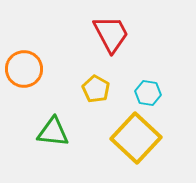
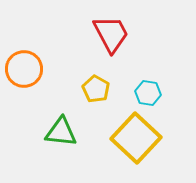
green triangle: moved 8 px right
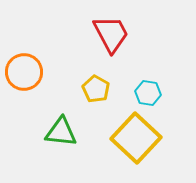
orange circle: moved 3 px down
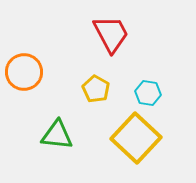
green triangle: moved 4 px left, 3 px down
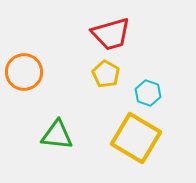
red trapezoid: rotated 102 degrees clockwise
yellow pentagon: moved 10 px right, 15 px up
cyan hexagon: rotated 10 degrees clockwise
yellow square: rotated 12 degrees counterclockwise
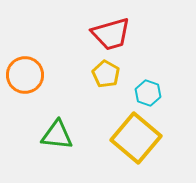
orange circle: moved 1 px right, 3 px down
yellow square: rotated 9 degrees clockwise
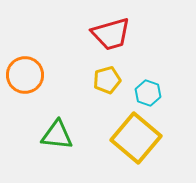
yellow pentagon: moved 1 px right, 6 px down; rotated 28 degrees clockwise
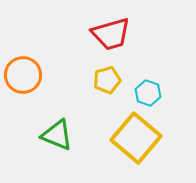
orange circle: moved 2 px left
green triangle: rotated 16 degrees clockwise
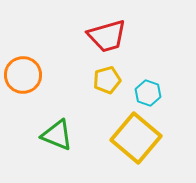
red trapezoid: moved 4 px left, 2 px down
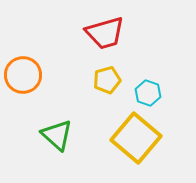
red trapezoid: moved 2 px left, 3 px up
green triangle: rotated 20 degrees clockwise
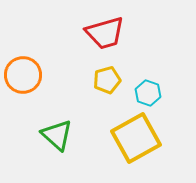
yellow square: rotated 21 degrees clockwise
